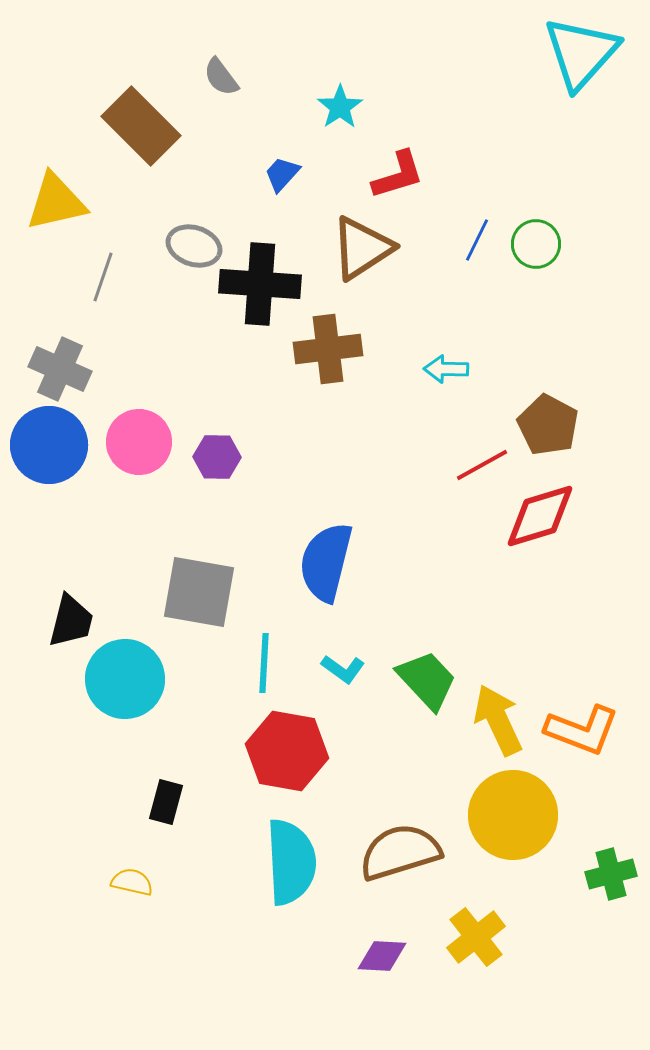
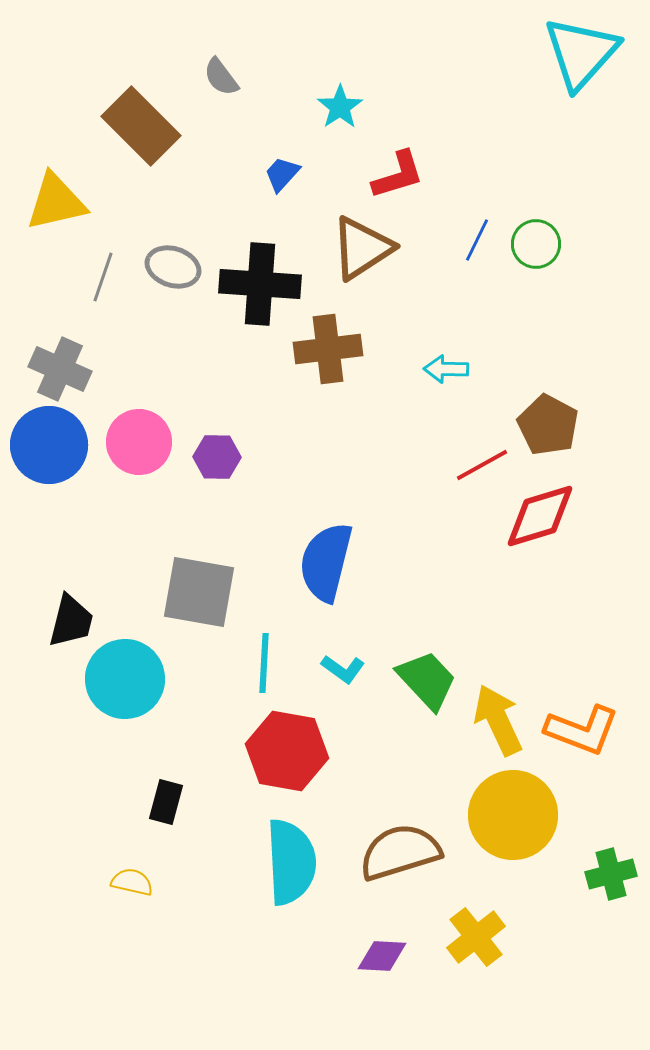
gray ellipse: moved 21 px left, 21 px down
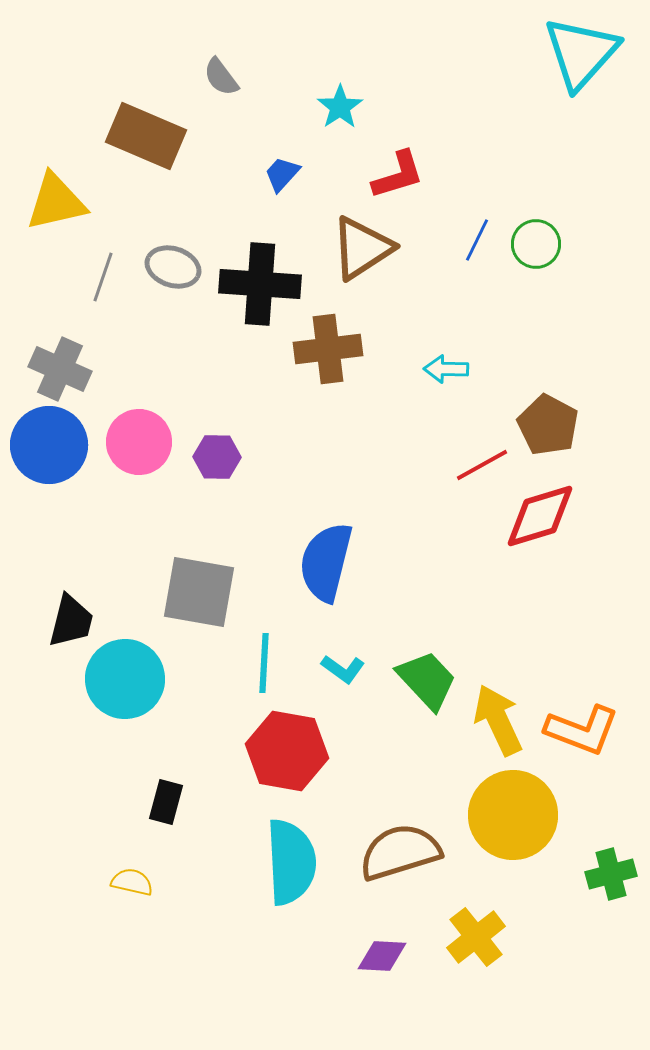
brown rectangle: moved 5 px right, 10 px down; rotated 22 degrees counterclockwise
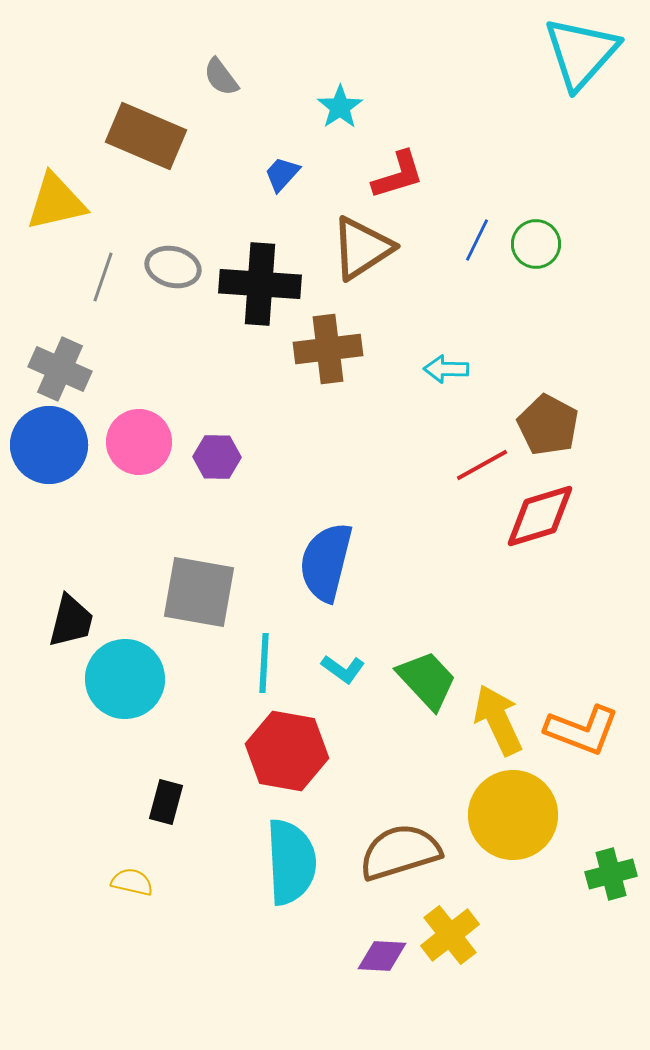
gray ellipse: rotated 4 degrees counterclockwise
yellow cross: moved 26 px left, 2 px up
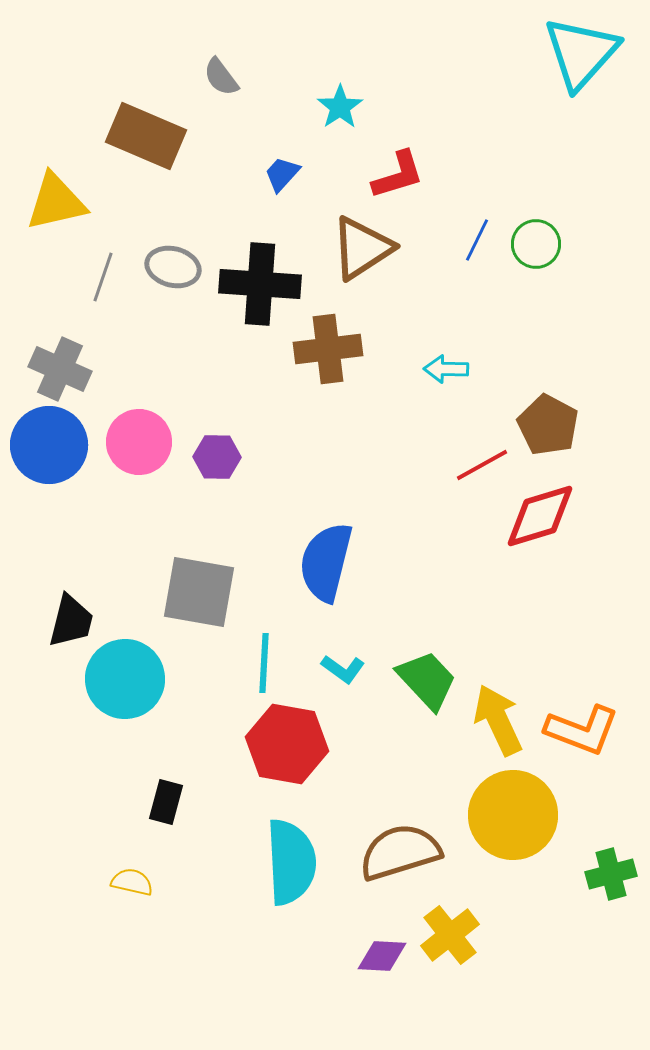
red hexagon: moved 7 px up
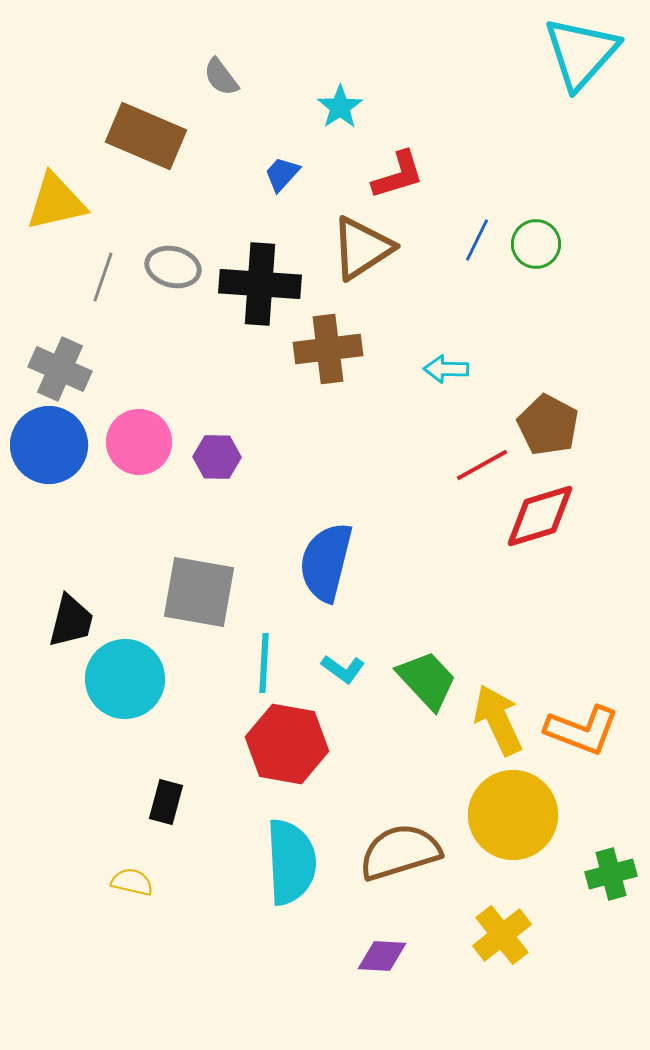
yellow cross: moved 52 px right
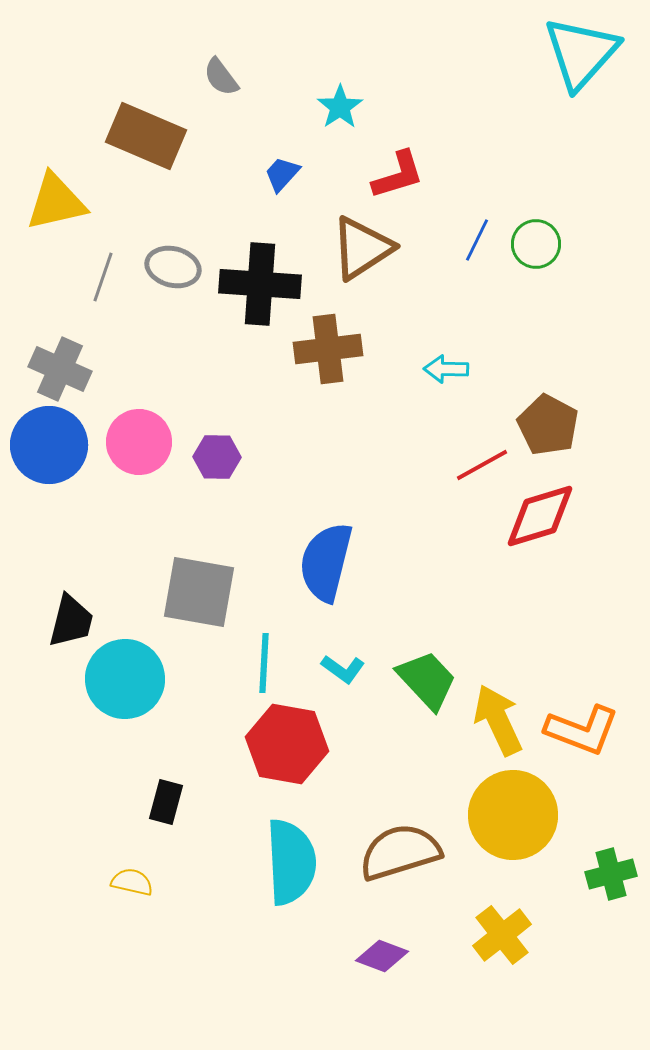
purple diamond: rotated 18 degrees clockwise
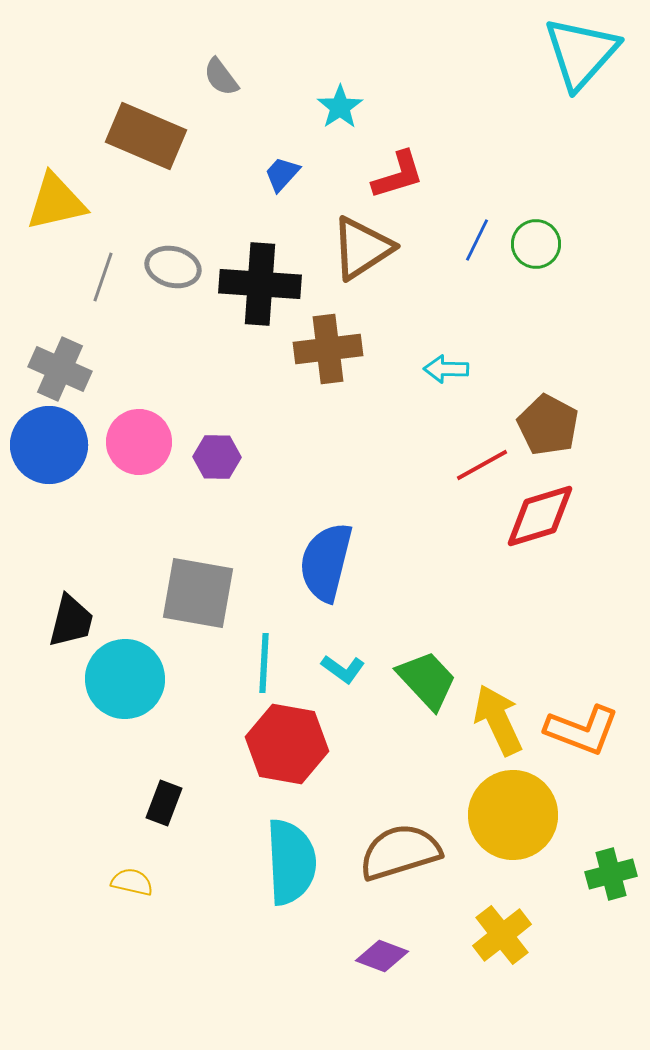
gray square: moved 1 px left, 1 px down
black rectangle: moved 2 px left, 1 px down; rotated 6 degrees clockwise
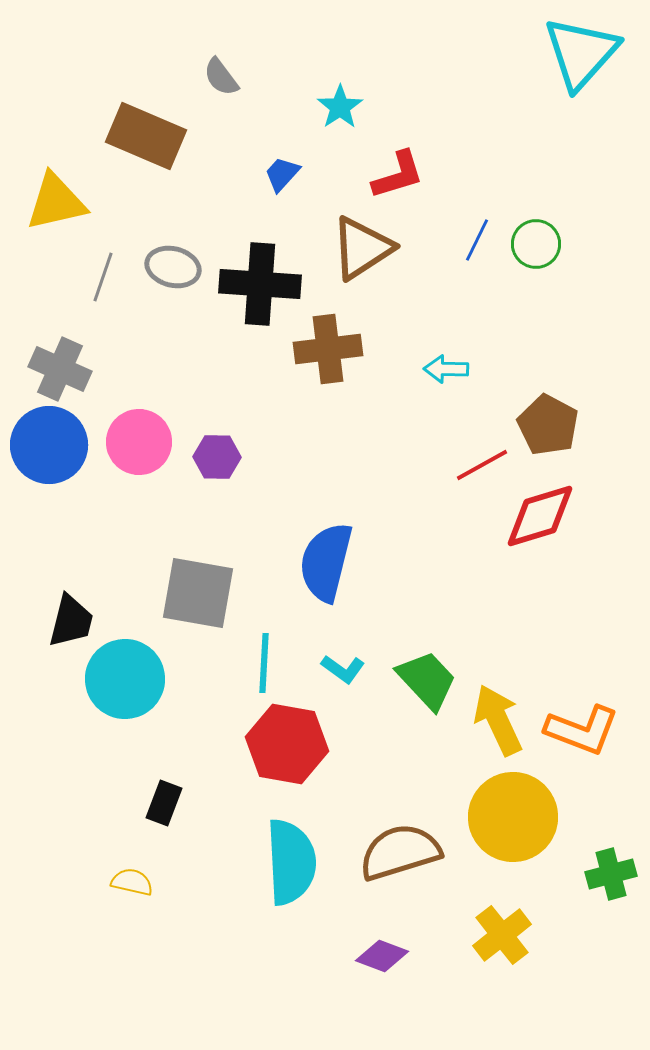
yellow circle: moved 2 px down
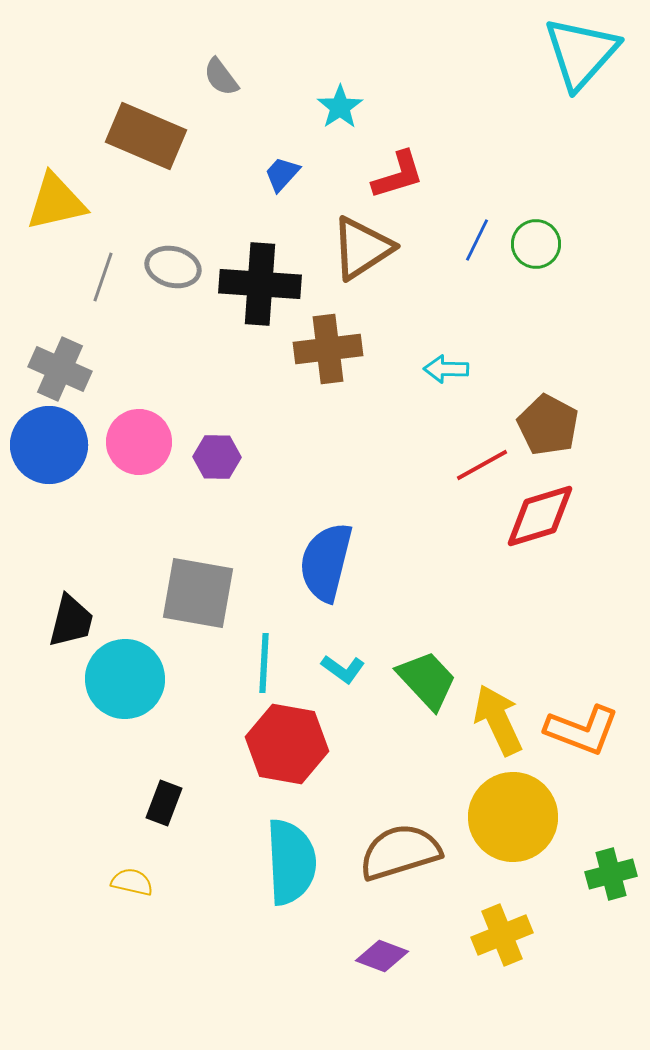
yellow cross: rotated 16 degrees clockwise
